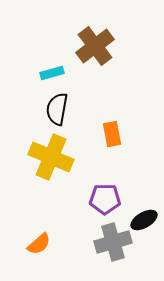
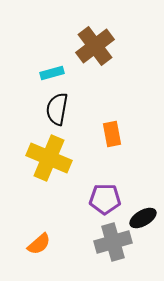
yellow cross: moved 2 px left, 1 px down
black ellipse: moved 1 px left, 2 px up
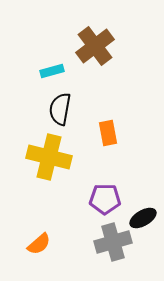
cyan rectangle: moved 2 px up
black semicircle: moved 3 px right
orange rectangle: moved 4 px left, 1 px up
yellow cross: moved 1 px up; rotated 9 degrees counterclockwise
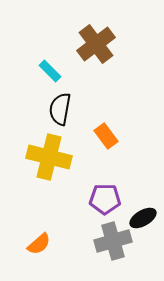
brown cross: moved 1 px right, 2 px up
cyan rectangle: moved 2 px left; rotated 60 degrees clockwise
orange rectangle: moved 2 px left, 3 px down; rotated 25 degrees counterclockwise
gray cross: moved 1 px up
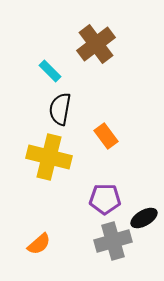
black ellipse: moved 1 px right
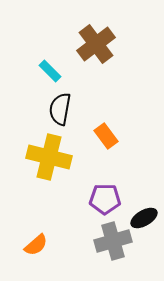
orange semicircle: moved 3 px left, 1 px down
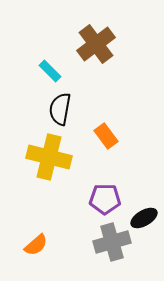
gray cross: moved 1 px left, 1 px down
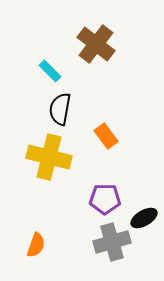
brown cross: rotated 15 degrees counterclockwise
orange semicircle: rotated 30 degrees counterclockwise
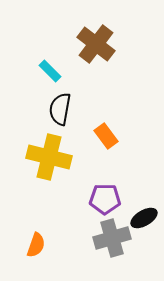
gray cross: moved 4 px up
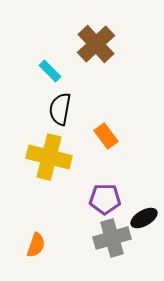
brown cross: rotated 9 degrees clockwise
